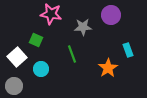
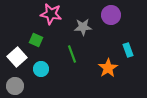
gray circle: moved 1 px right
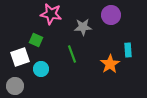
cyan rectangle: rotated 16 degrees clockwise
white square: moved 3 px right; rotated 24 degrees clockwise
orange star: moved 2 px right, 4 px up
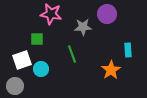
purple circle: moved 4 px left, 1 px up
green square: moved 1 px right, 1 px up; rotated 24 degrees counterclockwise
white square: moved 2 px right, 3 px down
orange star: moved 1 px right, 6 px down
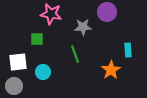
purple circle: moved 2 px up
green line: moved 3 px right
white square: moved 4 px left, 2 px down; rotated 12 degrees clockwise
cyan circle: moved 2 px right, 3 px down
gray circle: moved 1 px left
